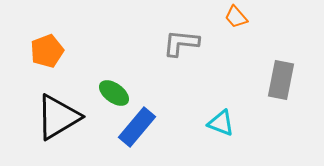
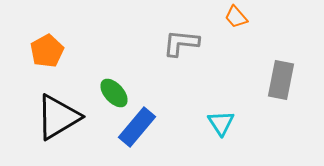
orange pentagon: rotated 8 degrees counterclockwise
green ellipse: rotated 12 degrees clockwise
cyan triangle: rotated 36 degrees clockwise
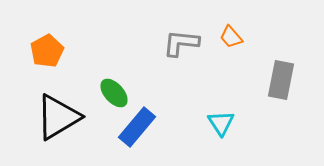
orange trapezoid: moved 5 px left, 20 px down
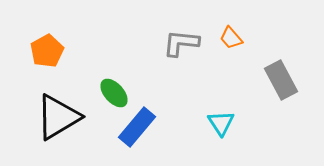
orange trapezoid: moved 1 px down
gray rectangle: rotated 39 degrees counterclockwise
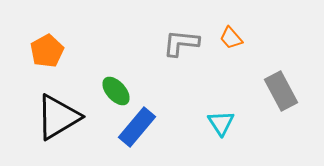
gray rectangle: moved 11 px down
green ellipse: moved 2 px right, 2 px up
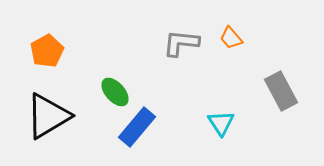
green ellipse: moved 1 px left, 1 px down
black triangle: moved 10 px left, 1 px up
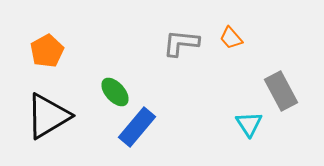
cyan triangle: moved 28 px right, 1 px down
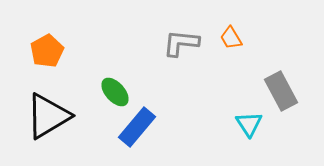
orange trapezoid: rotated 10 degrees clockwise
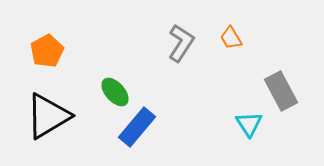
gray L-shape: rotated 117 degrees clockwise
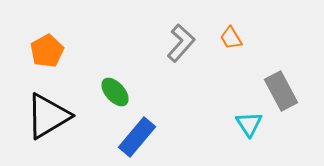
gray L-shape: rotated 9 degrees clockwise
blue rectangle: moved 10 px down
